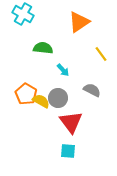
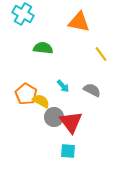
orange triangle: rotated 45 degrees clockwise
cyan arrow: moved 16 px down
gray circle: moved 4 px left, 19 px down
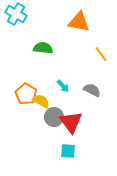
cyan cross: moved 7 px left
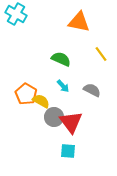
green semicircle: moved 18 px right, 11 px down; rotated 18 degrees clockwise
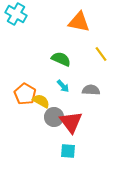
gray semicircle: moved 1 px left; rotated 24 degrees counterclockwise
orange pentagon: moved 1 px left
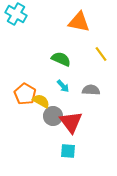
gray circle: moved 1 px left, 1 px up
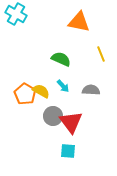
yellow line: rotated 14 degrees clockwise
yellow semicircle: moved 10 px up
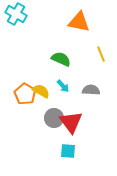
gray circle: moved 1 px right, 2 px down
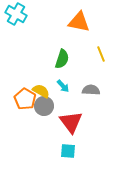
green semicircle: moved 1 px right; rotated 84 degrees clockwise
orange pentagon: moved 5 px down
gray circle: moved 10 px left, 12 px up
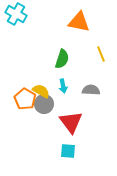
cyan arrow: rotated 32 degrees clockwise
gray circle: moved 2 px up
